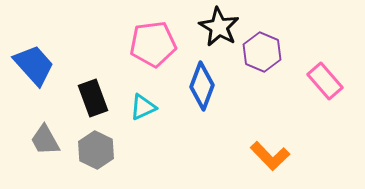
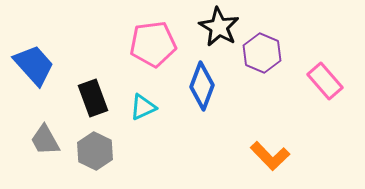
purple hexagon: moved 1 px down
gray hexagon: moved 1 px left, 1 px down
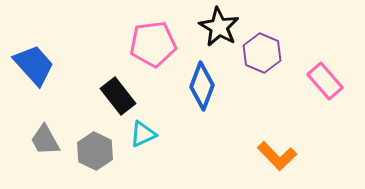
black rectangle: moved 25 px right, 2 px up; rotated 18 degrees counterclockwise
cyan triangle: moved 27 px down
orange L-shape: moved 7 px right
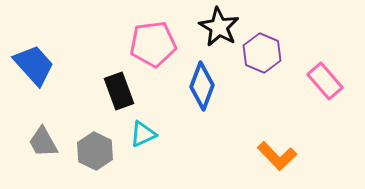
black rectangle: moved 1 px right, 5 px up; rotated 18 degrees clockwise
gray trapezoid: moved 2 px left, 2 px down
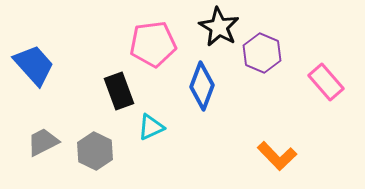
pink rectangle: moved 1 px right, 1 px down
cyan triangle: moved 8 px right, 7 px up
gray trapezoid: rotated 92 degrees clockwise
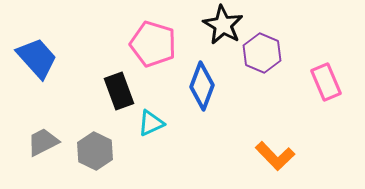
black star: moved 4 px right, 2 px up
pink pentagon: rotated 24 degrees clockwise
blue trapezoid: moved 3 px right, 7 px up
pink rectangle: rotated 18 degrees clockwise
cyan triangle: moved 4 px up
orange L-shape: moved 2 px left
